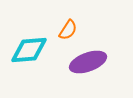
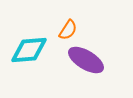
purple ellipse: moved 2 px left, 2 px up; rotated 51 degrees clockwise
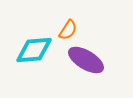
cyan diamond: moved 5 px right
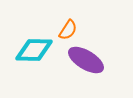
cyan diamond: rotated 6 degrees clockwise
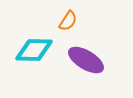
orange semicircle: moved 9 px up
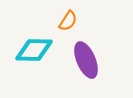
purple ellipse: rotated 36 degrees clockwise
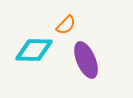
orange semicircle: moved 2 px left, 4 px down; rotated 10 degrees clockwise
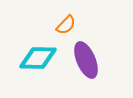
cyan diamond: moved 4 px right, 8 px down
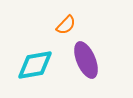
cyan diamond: moved 3 px left, 7 px down; rotated 12 degrees counterclockwise
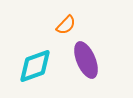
cyan diamond: moved 1 px down; rotated 9 degrees counterclockwise
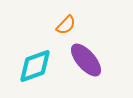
purple ellipse: rotated 18 degrees counterclockwise
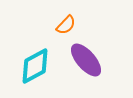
cyan diamond: rotated 9 degrees counterclockwise
